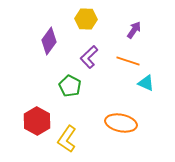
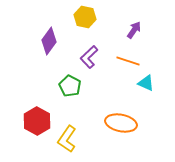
yellow hexagon: moved 1 px left, 2 px up; rotated 10 degrees clockwise
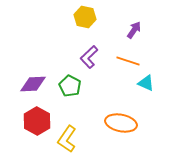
purple diamond: moved 16 px left, 43 px down; rotated 52 degrees clockwise
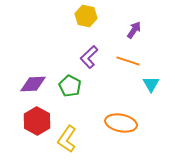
yellow hexagon: moved 1 px right, 1 px up
cyan triangle: moved 5 px right, 1 px down; rotated 36 degrees clockwise
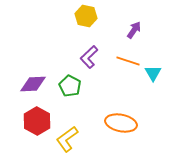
cyan triangle: moved 2 px right, 11 px up
yellow L-shape: rotated 20 degrees clockwise
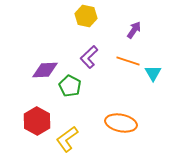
purple diamond: moved 12 px right, 14 px up
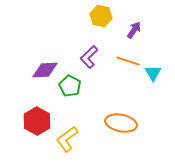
yellow hexagon: moved 15 px right
